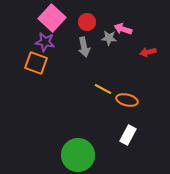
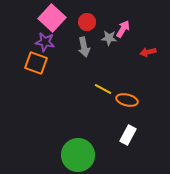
pink arrow: rotated 102 degrees clockwise
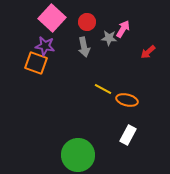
purple star: moved 4 px down
red arrow: rotated 28 degrees counterclockwise
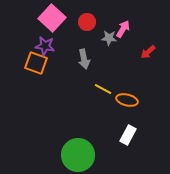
gray arrow: moved 12 px down
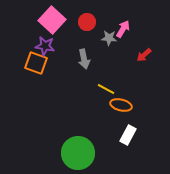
pink square: moved 2 px down
red arrow: moved 4 px left, 3 px down
yellow line: moved 3 px right
orange ellipse: moved 6 px left, 5 px down
green circle: moved 2 px up
